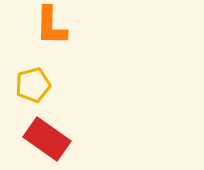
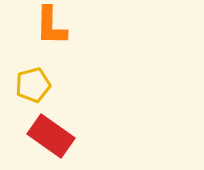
red rectangle: moved 4 px right, 3 px up
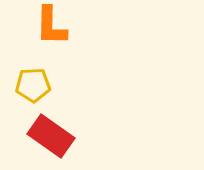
yellow pentagon: rotated 12 degrees clockwise
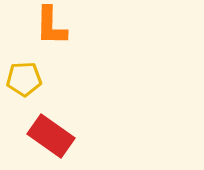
yellow pentagon: moved 9 px left, 6 px up
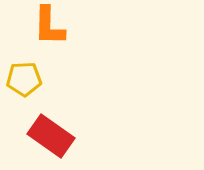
orange L-shape: moved 2 px left
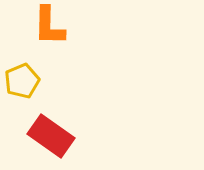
yellow pentagon: moved 2 px left, 2 px down; rotated 20 degrees counterclockwise
